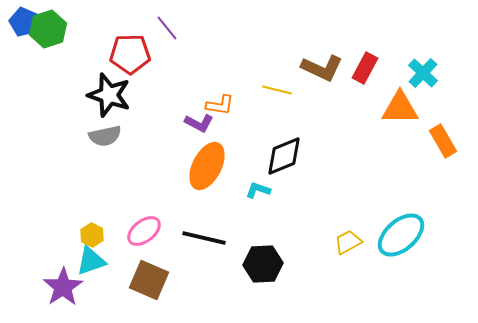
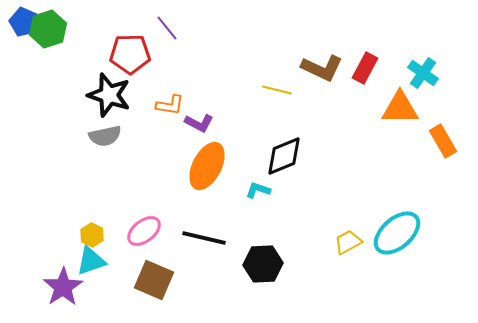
cyan cross: rotated 8 degrees counterclockwise
orange L-shape: moved 50 px left
cyan ellipse: moved 4 px left, 2 px up
brown square: moved 5 px right
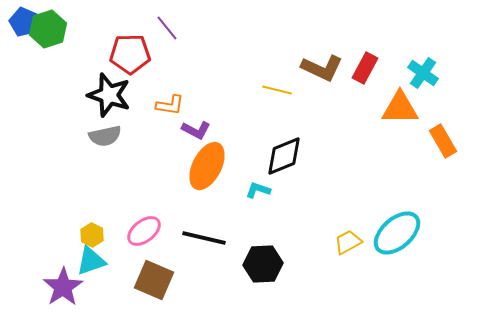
purple L-shape: moved 3 px left, 7 px down
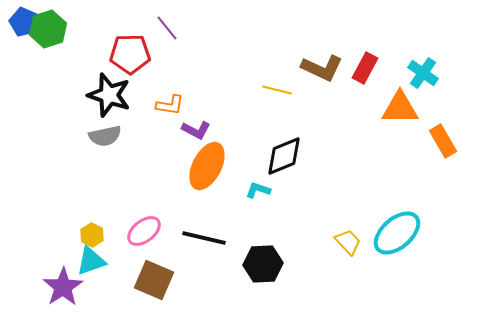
yellow trapezoid: rotated 76 degrees clockwise
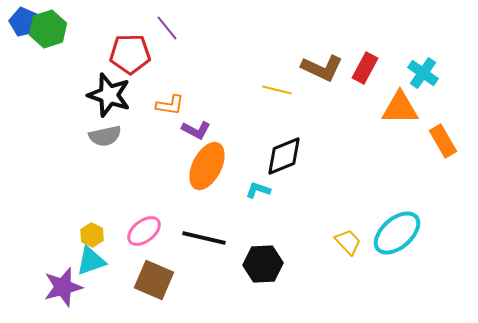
purple star: rotated 18 degrees clockwise
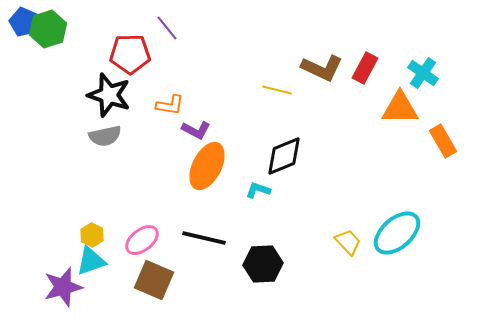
pink ellipse: moved 2 px left, 9 px down
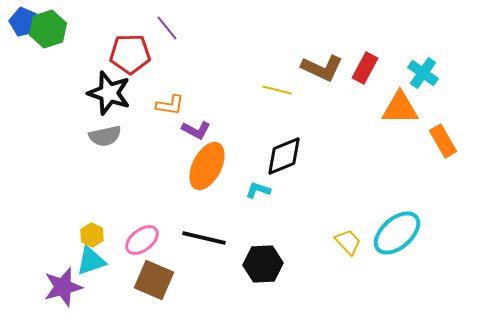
black star: moved 2 px up
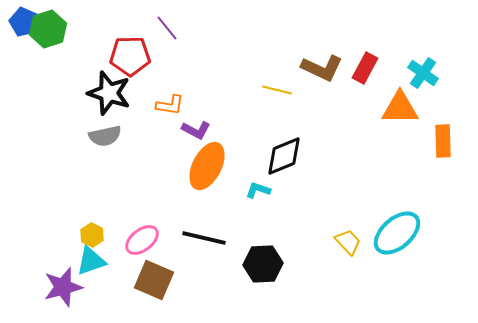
red pentagon: moved 2 px down
orange rectangle: rotated 28 degrees clockwise
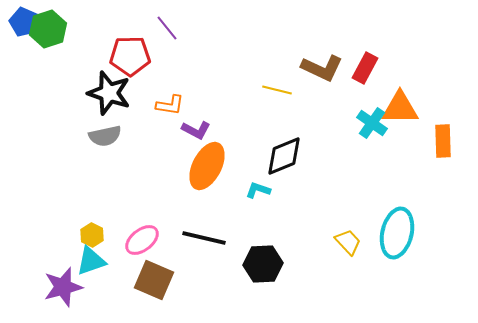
cyan cross: moved 51 px left, 50 px down
cyan ellipse: rotated 36 degrees counterclockwise
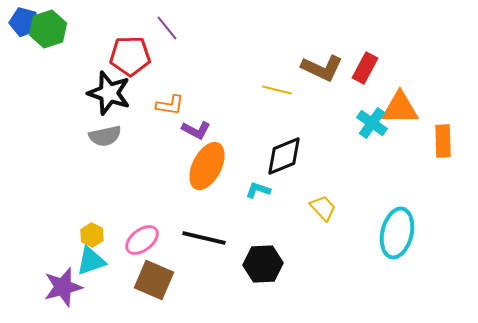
blue pentagon: rotated 8 degrees counterclockwise
yellow trapezoid: moved 25 px left, 34 px up
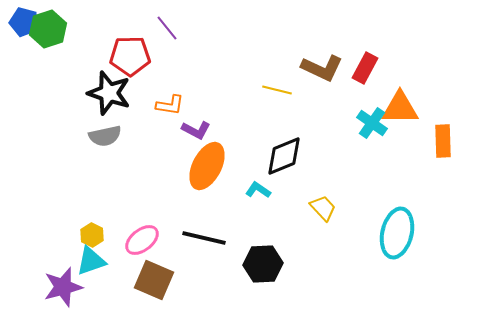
cyan L-shape: rotated 15 degrees clockwise
